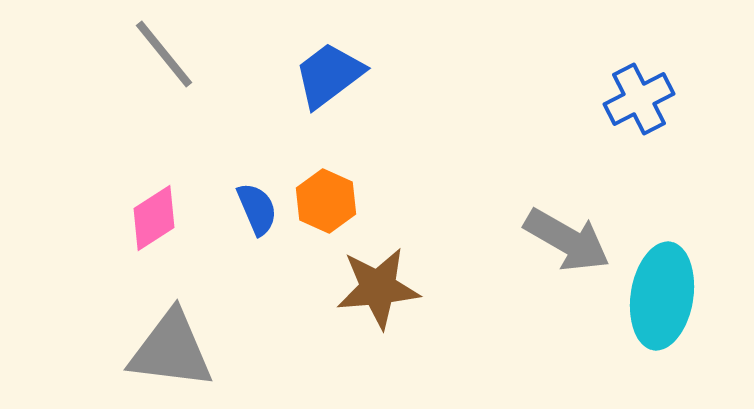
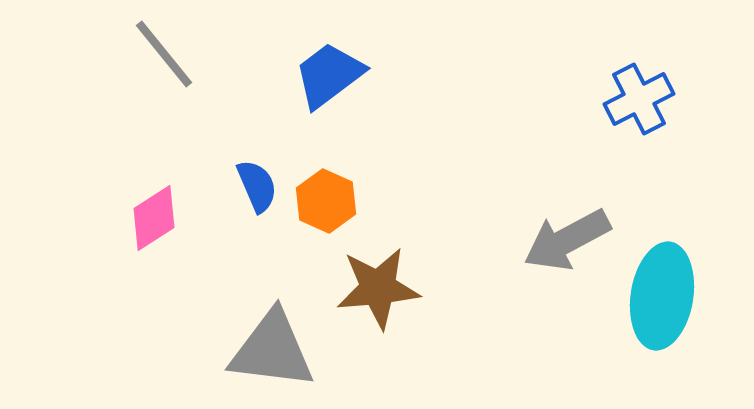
blue semicircle: moved 23 px up
gray arrow: rotated 122 degrees clockwise
gray triangle: moved 101 px right
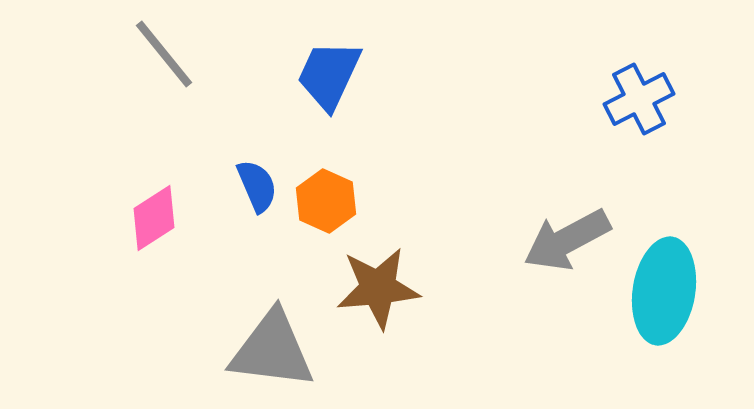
blue trapezoid: rotated 28 degrees counterclockwise
cyan ellipse: moved 2 px right, 5 px up
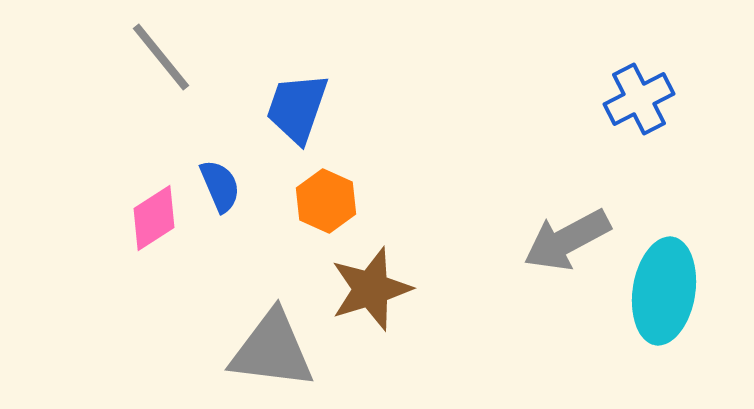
gray line: moved 3 px left, 3 px down
blue trapezoid: moved 32 px left, 33 px down; rotated 6 degrees counterclockwise
blue semicircle: moved 37 px left
brown star: moved 7 px left, 1 px down; rotated 12 degrees counterclockwise
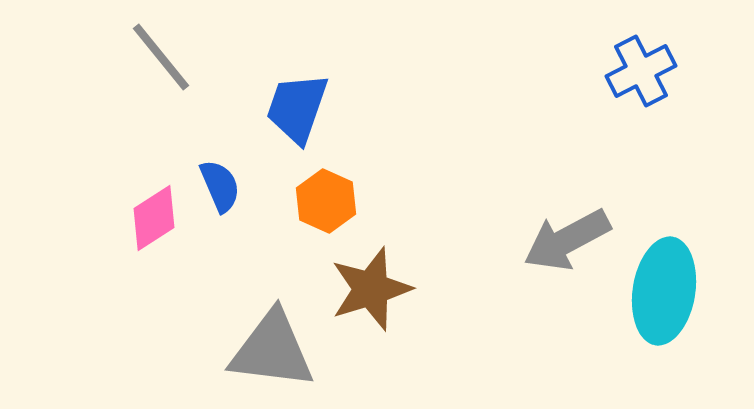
blue cross: moved 2 px right, 28 px up
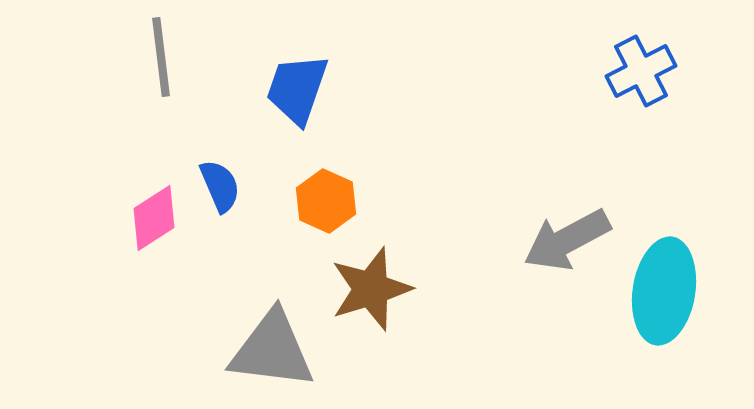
gray line: rotated 32 degrees clockwise
blue trapezoid: moved 19 px up
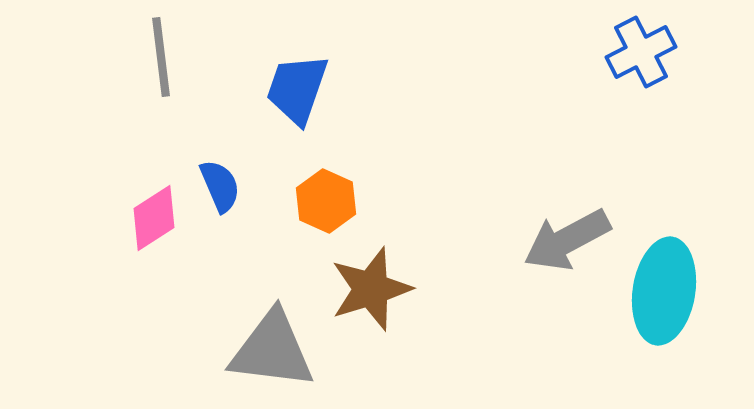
blue cross: moved 19 px up
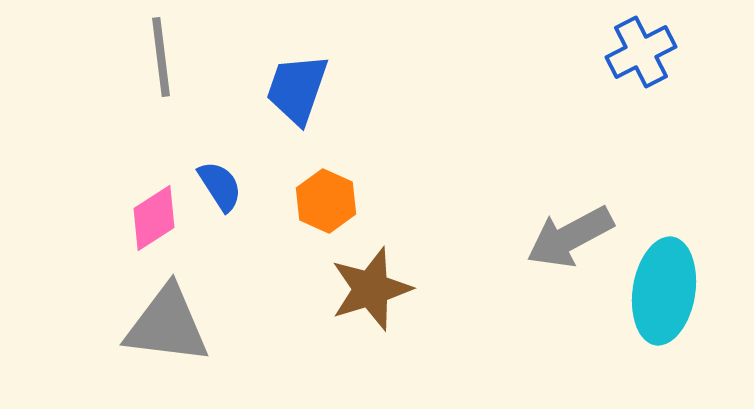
blue semicircle: rotated 10 degrees counterclockwise
gray arrow: moved 3 px right, 3 px up
gray triangle: moved 105 px left, 25 px up
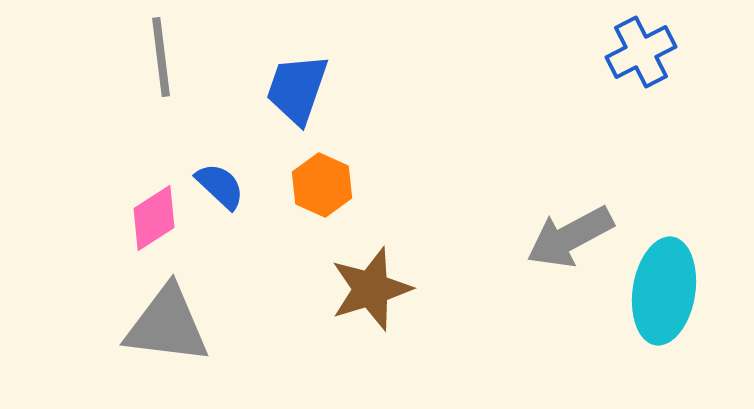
blue semicircle: rotated 14 degrees counterclockwise
orange hexagon: moved 4 px left, 16 px up
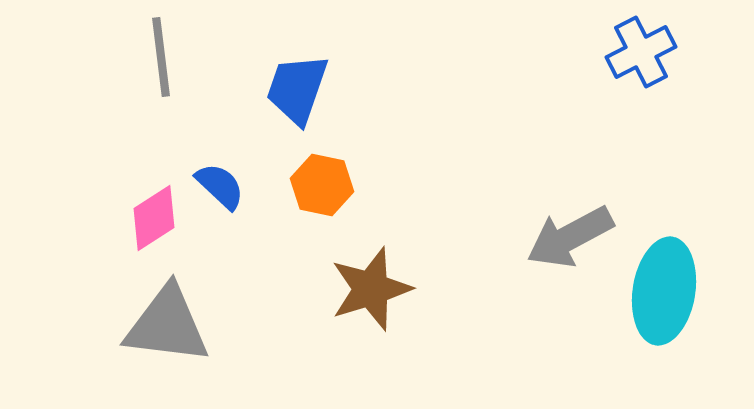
orange hexagon: rotated 12 degrees counterclockwise
